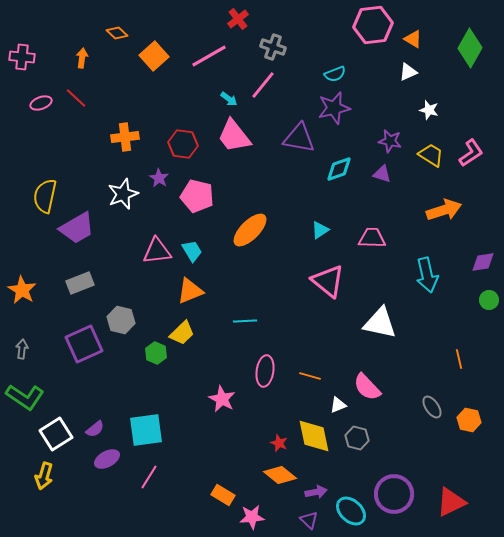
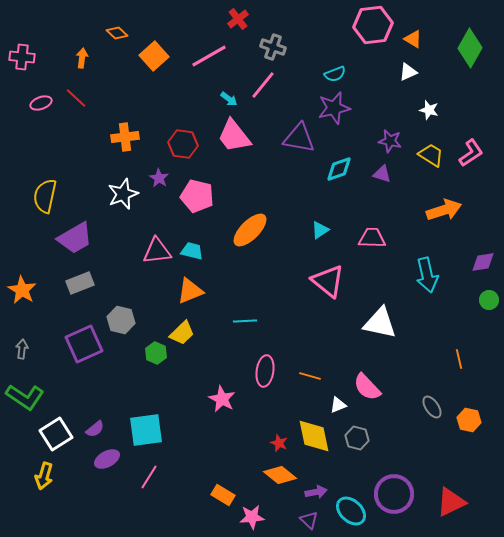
purple trapezoid at (77, 228): moved 2 px left, 10 px down
cyan trapezoid at (192, 251): rotated 45 degrees counterclockwise
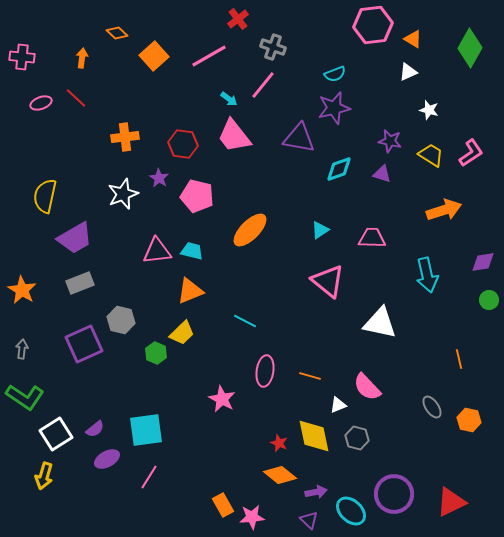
cyan line at (245, 321): rotated 30 degrees clockwise
orange rectangle at (223, 495): moved 10 px down; rotated 30 degrees clockwise
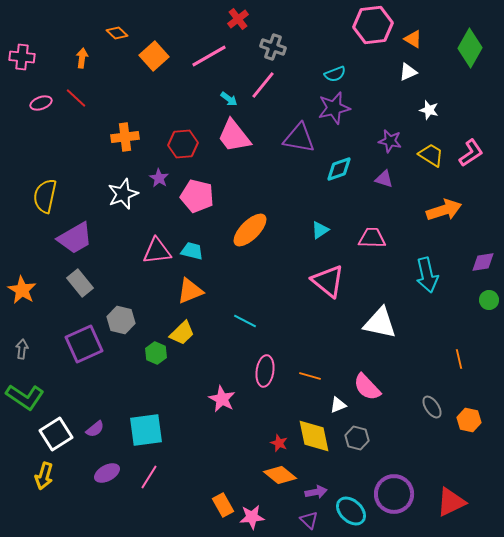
red hexagon at (183, 144): rotated 12 degrees counterclockwise
purple triangle at (382, 174): moved 2 px right, 5 px down
gray rectangle at (80, 283): rotated 72 degrees clockwise
purple ellipse at (107, 459): moved 14 px down
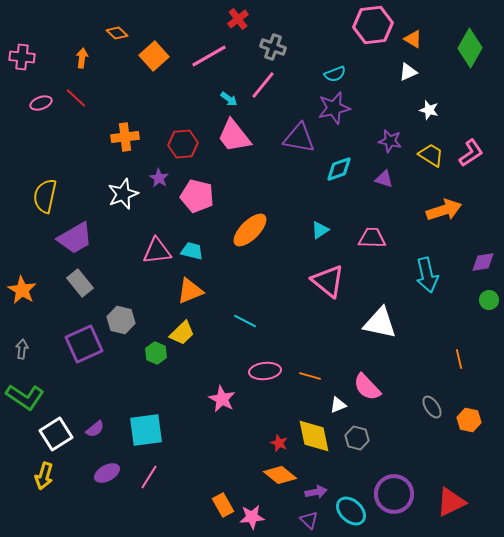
pink ellipse at (265, 371): rotated 76 degrees clockwise
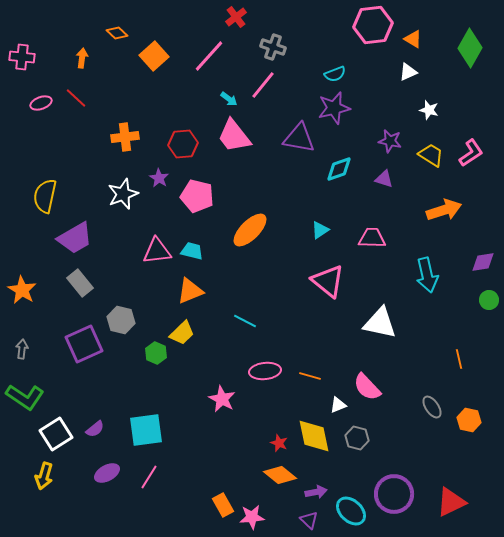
red cross at (238, 19): moved 2 px left, 2 px up
pink line at (209, 56): rotated 18 degrees counterclockwise
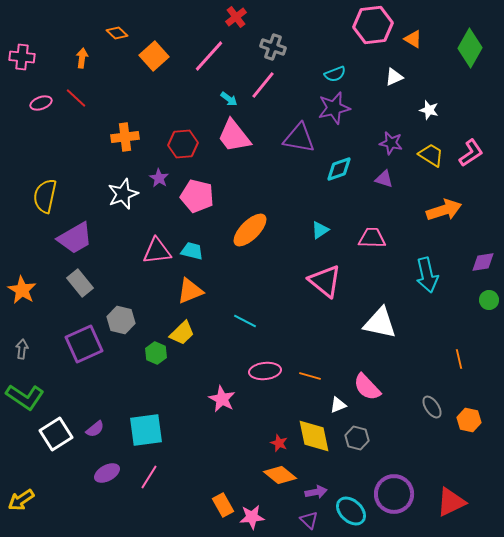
white triangle at (408, 72): moved 14 px left, 5 px down
purple star at (390, 141): moved 1 px right, 2 px down
pink triangle at (328, 281): moved 3 px left
yellow arrow at (44, 476): moved 23 px left, 24 px down; rotated 40 degrees clockwise
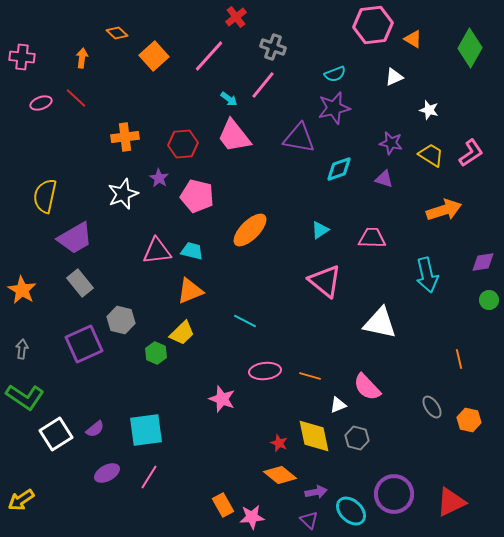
pink star at (222, 399): rotated 8 degrees counterclockwise
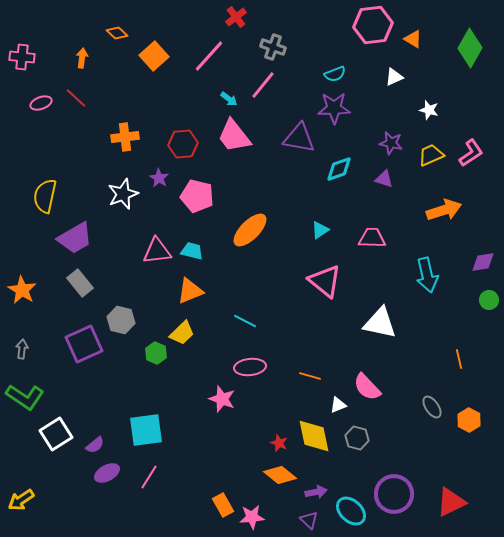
purple star at (334, 108): rotated 12 degrees clockwise
yellow trapezoid at (431, 155): rotated 56 degrees counterclockwise
pink ellipse at (265, 371): moved 15 px left, 4 px up
orange hexagon at (469, 420): rotated 15 degrees clockwise
purple semicircle at (95, 429): moved 16 px down
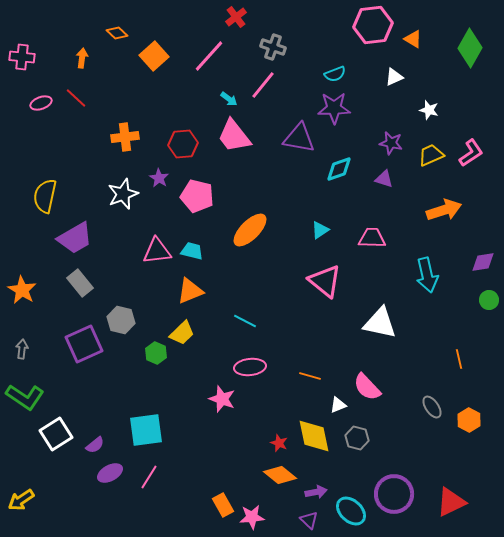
purple ellipse at (107, 473): moved 3 px right
